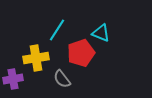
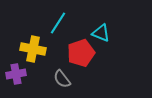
cyan line: moved 1 px right, 7 px up
yellow cross: moved 3 px left, 9 px up; rotated 20 degrees clockwise
purple cross: moved 3 px right, 5 px up
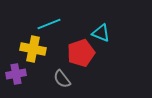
cyan line: moved 9 px left, 1 px down; rotated 35 degrees clockwise
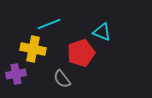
cyan triangle: moved 1 px right, 1 px up
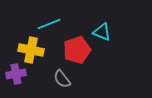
yellow cross: moved 2 px left, 1 px down
red pentagon: moved 4 px left, 3 px up
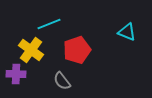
cyan triangle: moved 25 px right
yellow cross: rotated 25 degrees clockwise
purple cross: rotated 12 degrees clockwise
gray semicircle: moved 2 px down
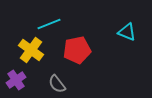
red pentagon: rotated 8 degrees clockwise
purple cross: moved 6 px down; rotated 36 degrees counterclockwise
gray semicircle: moved 5 px left, 3 px down
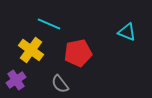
cyan line: rotated 45 degrees clockwise
red pentagon: moved 1 px right, 3 px down
gray semicircle: moved 3 px right
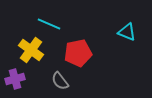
purple cross: moved 1 px left, 1 px up; rotated 18 degrees clockwise
gray semicircle: moved 3 px up
